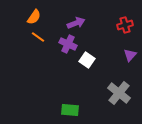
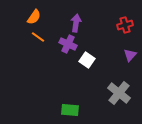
purple arrow: rotated 60 degrees counterclockwise
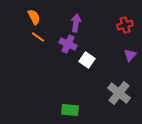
orange semicircle: rotated 63 degrees counterclockwise
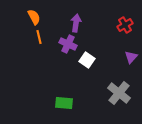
red cross: rotated 14 degrees counterclockwise
orange line: moved 1 px right; rotated 40 degrees clockwise
purple triangle: moved 1 px right, 2 px down
green rectangle: moved 6 px left, 7 px up
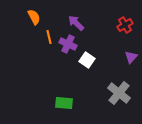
purple arrow: rotated 54 degrees counterclockwise
orange line: moved 10 px right
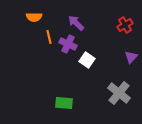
orange semicircle: rotated 119 degrees clockwise
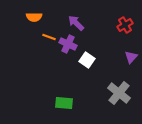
orange line: rotated 56 degrees counterclockwise
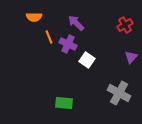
orange line: rotated 48 degrees clockwise
gray cross: rotated 10 degrees counterclockwise
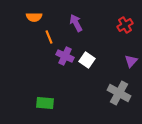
purple arrow: rotated 18 degrees clockwise
purple cross: moved 3 px left, 12 px down
purple triangle: moved 4 px down
green rectangle: moved 19 px left
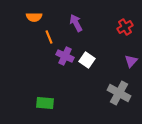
red cross: moved 2 px down
